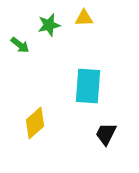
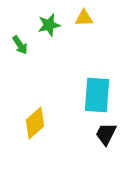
green arrow: rotated 18 degrees clockwise
cyan rectangle: moved 9 px right, 9 px down
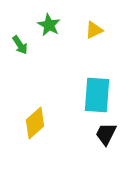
yellow triangle: moved 10 px right, 12 px down; rotated 24 degrees counterclockwise
green star: rotated 30 degrees counterclockwise
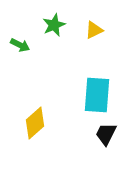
green star: moved 5 px right; rotated 20 degrees clockwise
green arrow: rotated 30 degrees counterclockwise
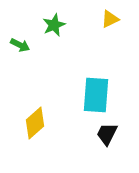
yellow triangle: moved 16 px right, 11 px up
cyan rectangle: moved 1 px left
black trapezoid: moved 1 px right
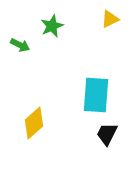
green star: moved 2 px left, 1 px down
yellow diamond: moved 1 px left
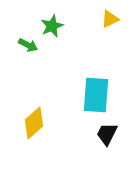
green arrow: moved 8 px right
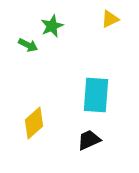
black trapezoid: moved 18 px left, 6 px down; rotated 40 degrees clockwise
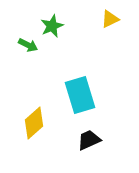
cyan rectangle: moved 16 px left; rotated 21 degrees counterclockwise
